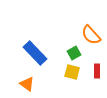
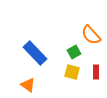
green square: moved 1 px up
red rectangle: moved 1 px left, 1 px down
orange triangle: moved 1 px right, 1 px down
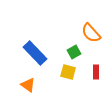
orange semicircle: moved 2 px up
yellow square: moved 4 px left
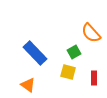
red rectangle: moved 2 px left, 6 px down
